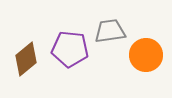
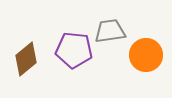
purple pentagon: moved 4 px right, 1 px down
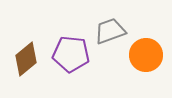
gray trapezoid: rotated 12 degrees counterclockwise
purple pentagon: moved 3 px left, 4 px down
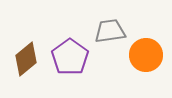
gray trapezoid: rotated 12 degrees clockwise
purple pentagon: moved 1 px left, 3 px down; rotated 30 degrees clockwise
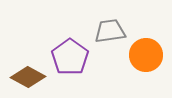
brown diamond: moved 2 px right, 18 px down; rotated 68 degrees clockwise
